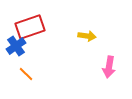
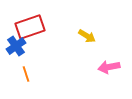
yellow arrow: rotated 24 degrees clockwise
pink arrow: rotated 70 degrees clockwise
orange line: rotated 28 degrees clockwise
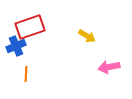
blue cross: rotated 12 degrees clockwise
orange line: rotated 21 degrees clockwise
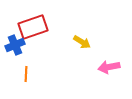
red rectangle: moved 3 px right
yellow arrow: moved 5 px left, 6 px down
blue cross: moved 1 px left, 1 px up
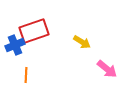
red rectangle: moved 1 px right, 4 px down
pink arrow: moved 2 px left, 2 px down; rotated 130 degrees counterclockwise
orange line: moved 1 px down
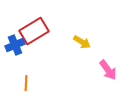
red rectangle: rotated 12 degrees counterclockwise
pink arrow: moved 1 px right, 1 px down; rotated 15 degrees clockwise
orange line: moved 8 px down
